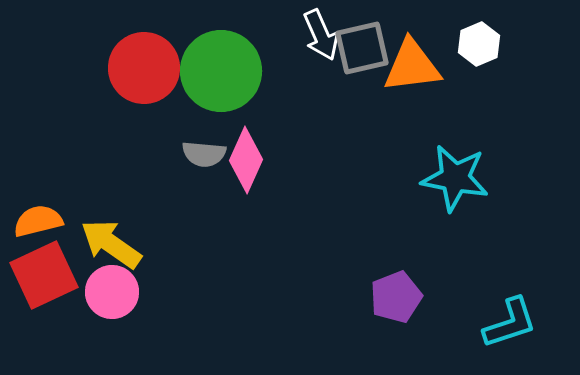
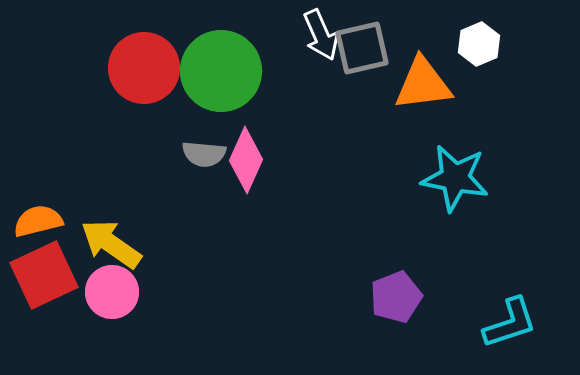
orange triangle: moved 11 px right, 18 px down
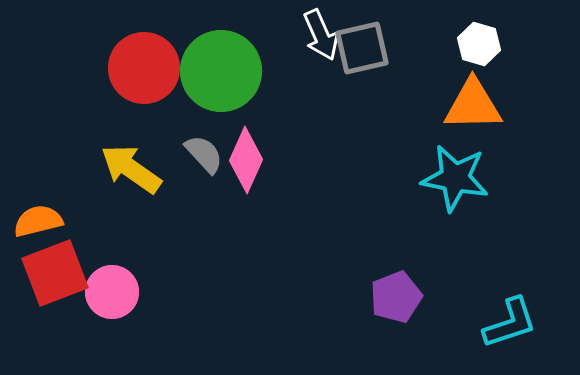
white hexagon: rotated 21 degrees counterclockwise
orange triangle: moved 50 px right, 21 px down; rotated 6 degrees clockwise
gray semicircle: rotated 138 degrees counterclockwise
yellow arrow: moved 20 px right, 75 px up
red square: moved 11 px right, 2 px up; rotated 4 degrees clockwise
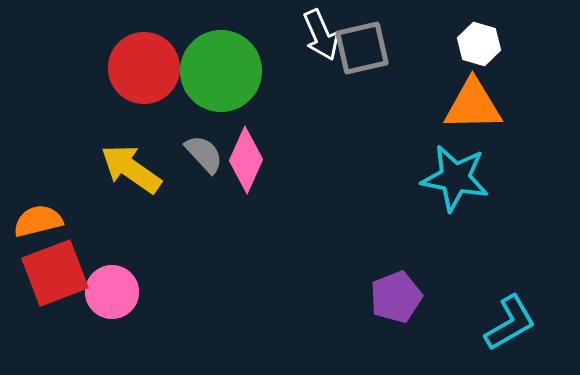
cyan L-shape: rotated 12 degrees counterclockwise
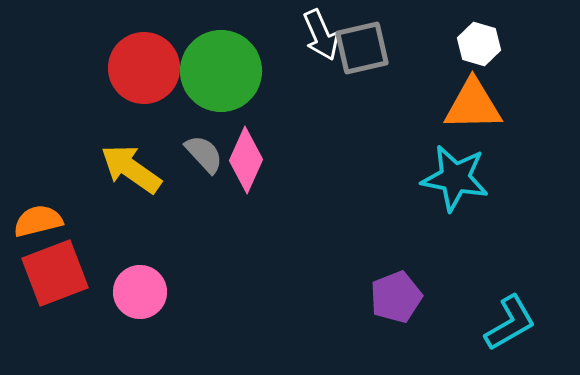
pink circle: moved 28 px right
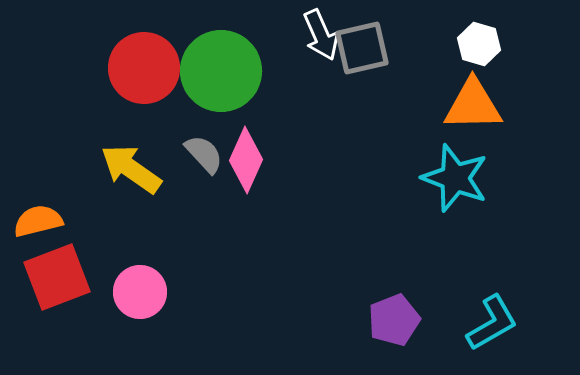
cyan star: rotated 10 degrees clockwise
red square: moved 2 px right, 4 px down
purple pentagon: moved 2 px left, 23 px down
cyan L-shape: moved 18 px left
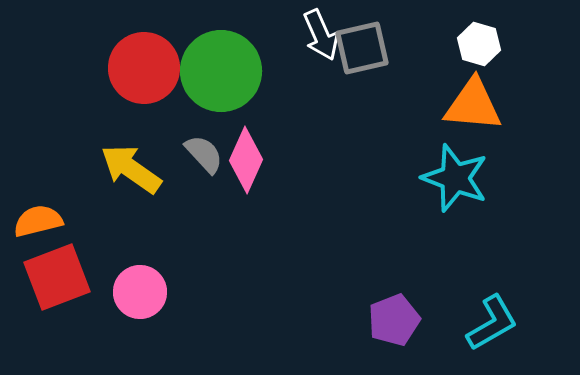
orange triangle: rotated 6 degrees clockwise
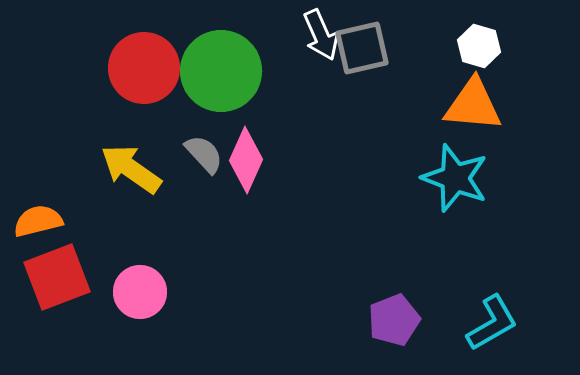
white hexagon: moved 2 px down
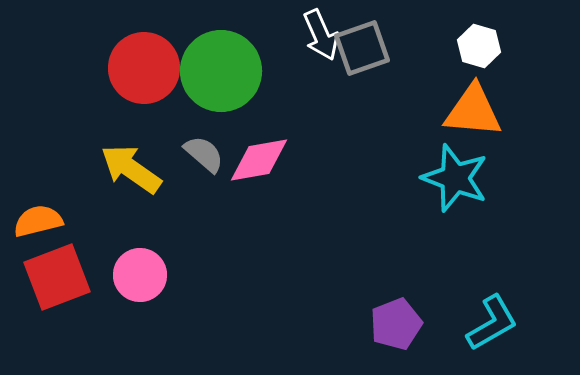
gray square: rotated 6 degrees counterclockwise
orange triangle: moved 6 px down
gray semicircle: rotated 6 degrees counterclockwise
pink diamond: moved 13 px right; rotated 56 degrees clockwise
pink circle: moved 17 px up
purple pentagon: moved 2 px right, 4 px down
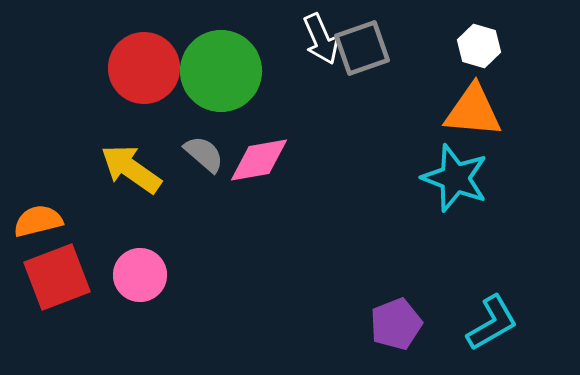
white arrow: moved 4 px down
